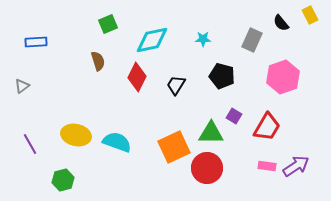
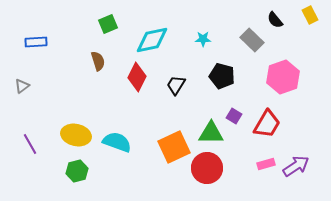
black semicircle: moved 6 px left, 3 px up
gray rectangle: rotated 70 degrees counterclockwise
red trapezoid: moved 3 px up
pink rectangle: moved 1 px left, 2 px up; rotated 24 degrees counterclockwise
green hexagon: moved 14 px right, 9 px up
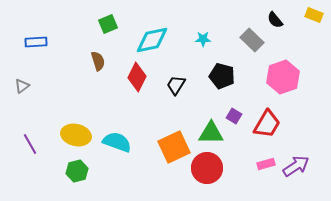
yellow rectangle: moved 4 px right; rotated 42 degrees counterclockwise
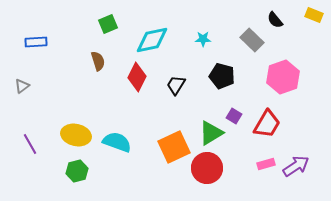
green triangle: rotated 32 degrees counterclockwise
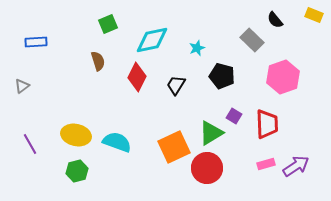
cyan star: moved 6 px left, 9 px down; rotated 21 degrees counterclockwise
red trapezoid: rotated 32 degrees counterclockwise
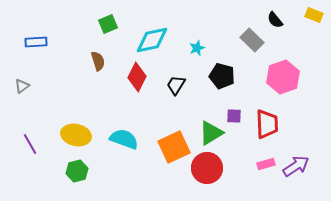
purple square: rotated 28 degrees counterclockwise
cyan semicircle: moved 7 px right, 3 px up
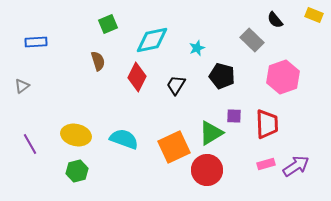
red circle: moved 2 px down
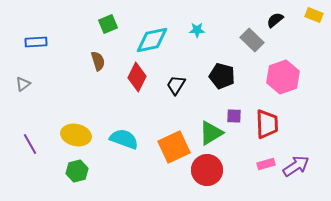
black semicircle: rotated 90 degrees clockwise
cyan star: moved 18 px up; rotated 21 degrees clockwise
gray triangle: moved 1 px right, 2 px up
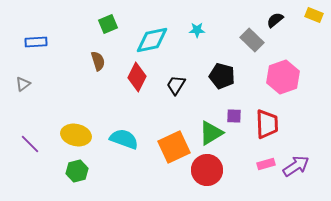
purple line: rotated 15 degrees counterclockwise
